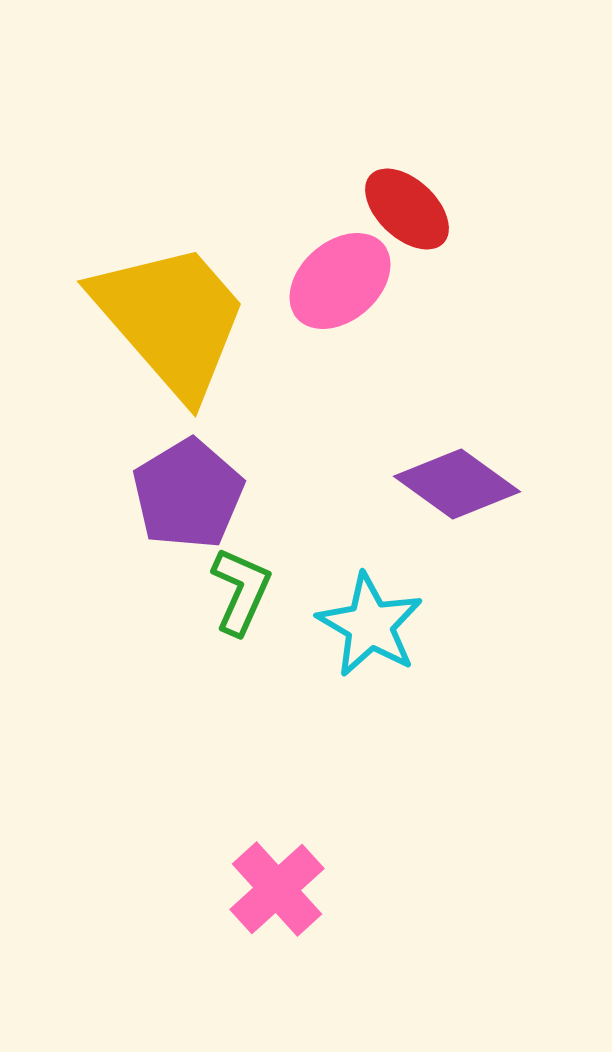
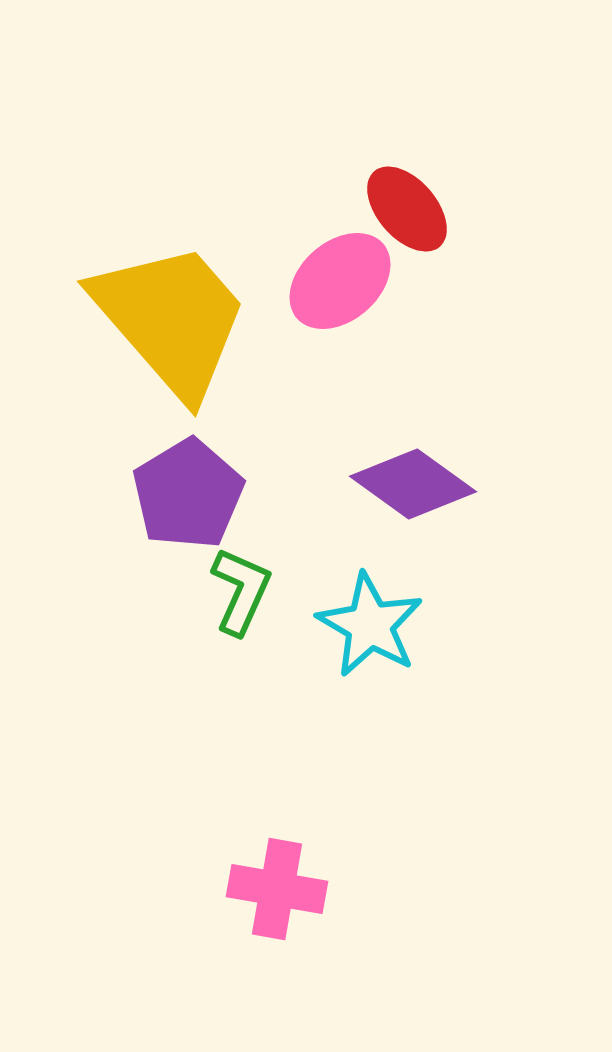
red ellipse: rotated 6 degrees clockwise
purple diamond: moved 44 px left
pink cross: rotated 38 degrees counterclockwise
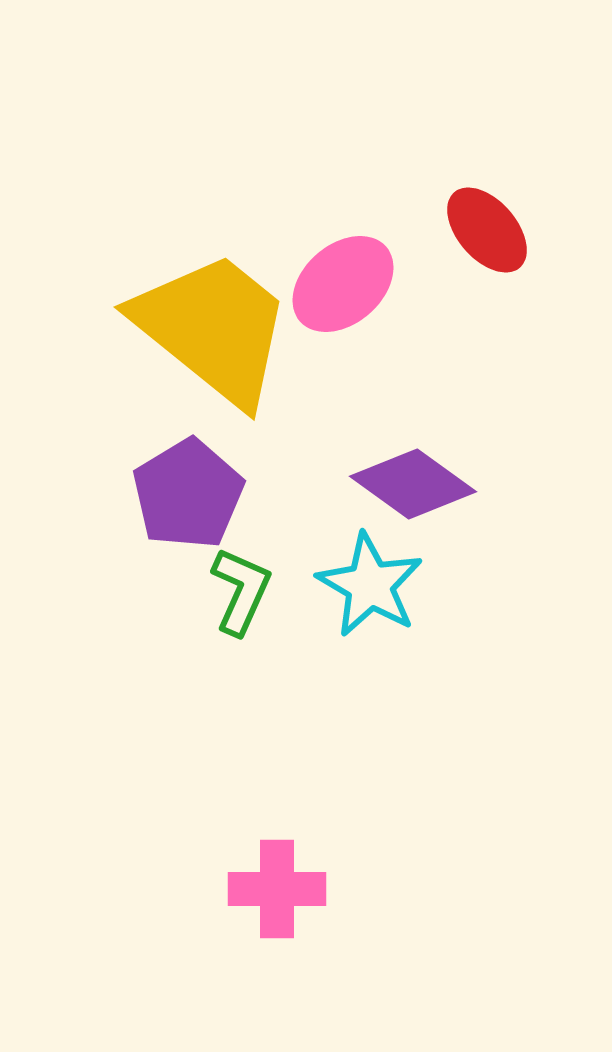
red ellipse: moved 80 px right, 21 px down
pink ellipse: moved 3 px right, 3 px down
yellow trapezoid: moved 42 px right, 9 px down; rotated 10 degrees counterclockwise
cyan star: moved 40 px up
pink cross: rotated 10 degrees counterclockwise
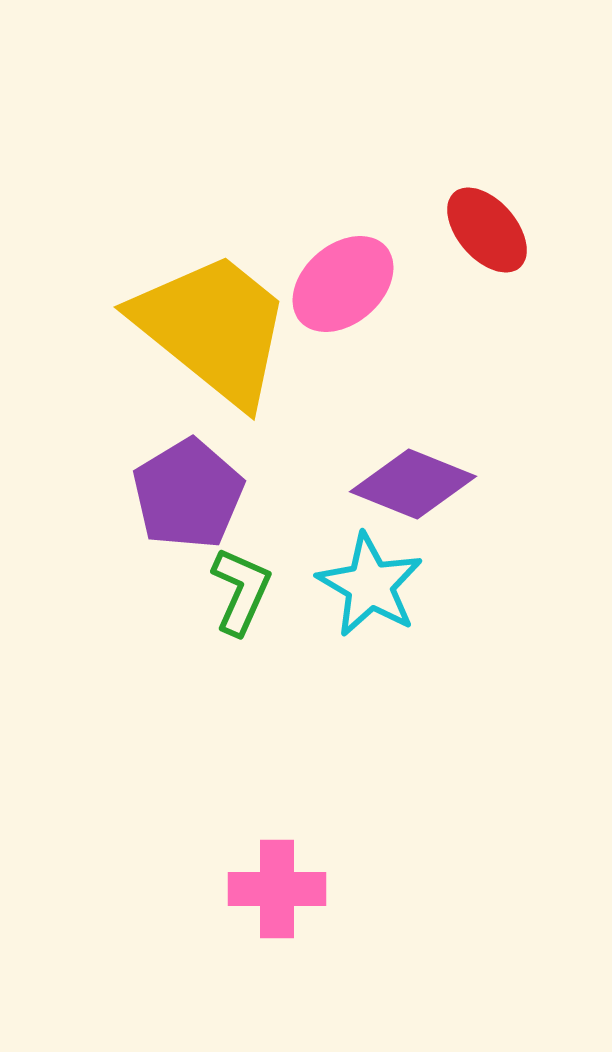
purple diamond: rotated 14 degrees counterclockwise
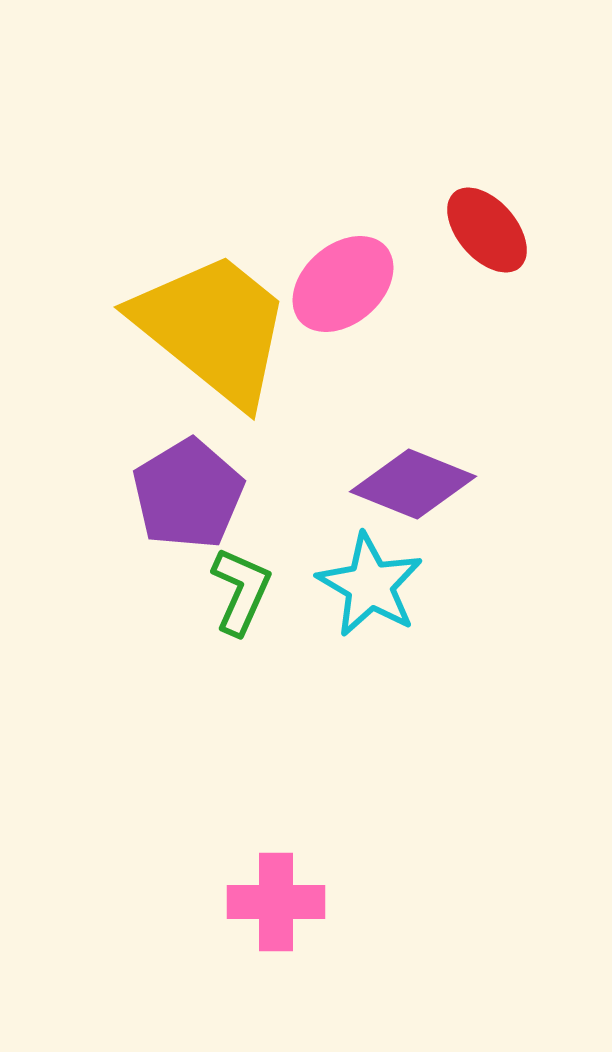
pink cross: moved 1 px left, 13 px down
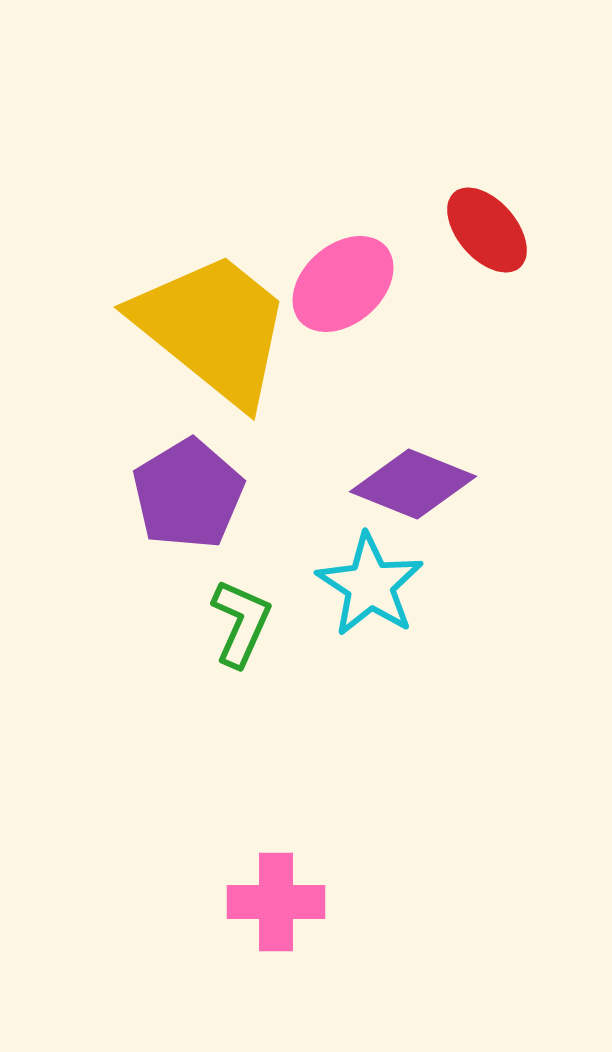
cyan star: rotated 3 degrees clockwise
green L-shape: moved 32 px down
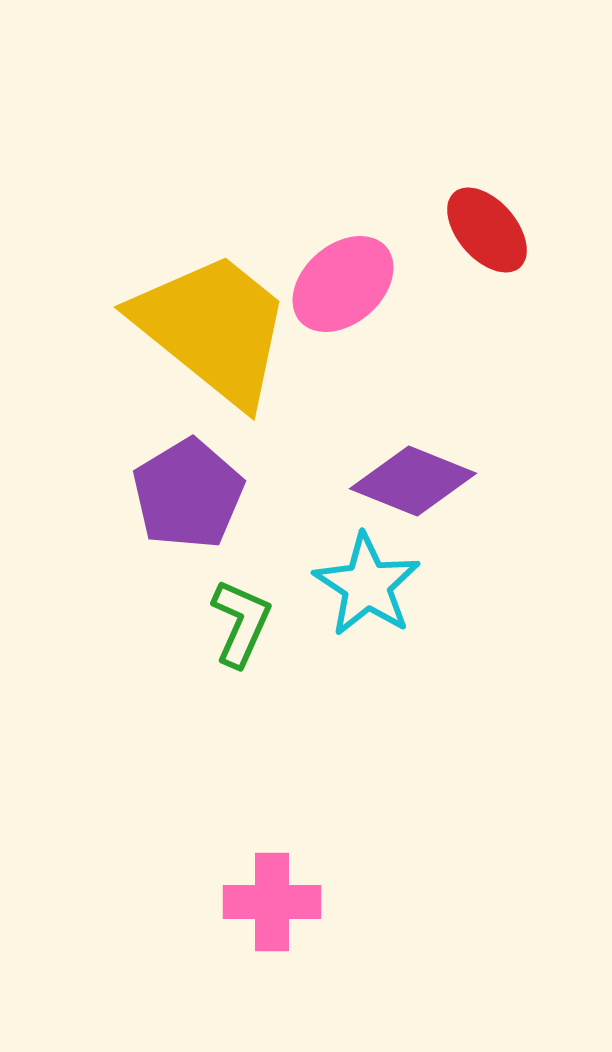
purple diamond: moved 3 px up
cyan star: moved 3 px left
pink cross: moved 4 px left
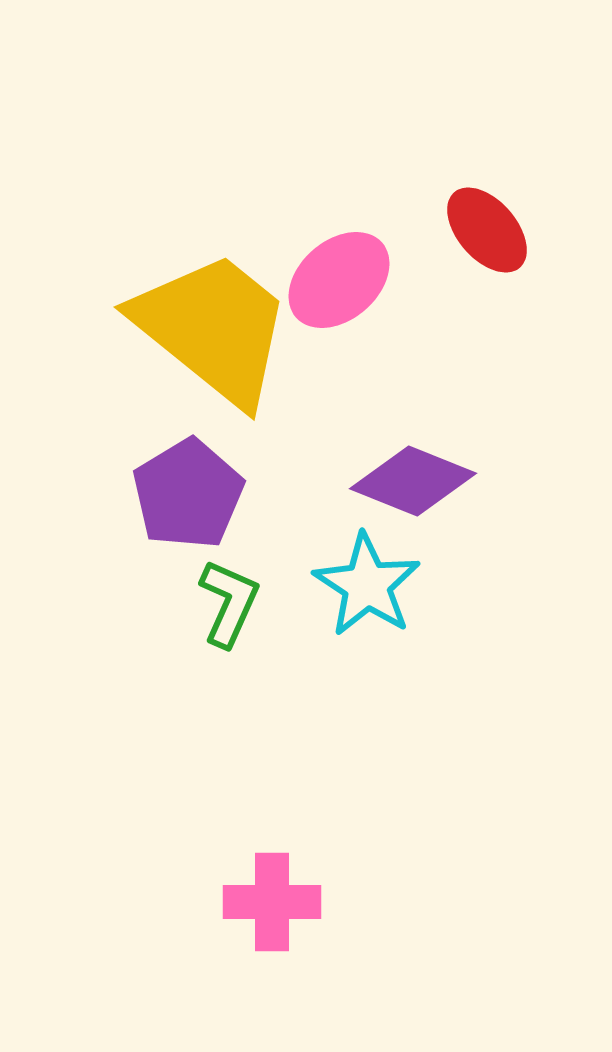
pink ellipse: moved 4 px left, 4 px up
green L-shape: moved 12 px left, 20 px up
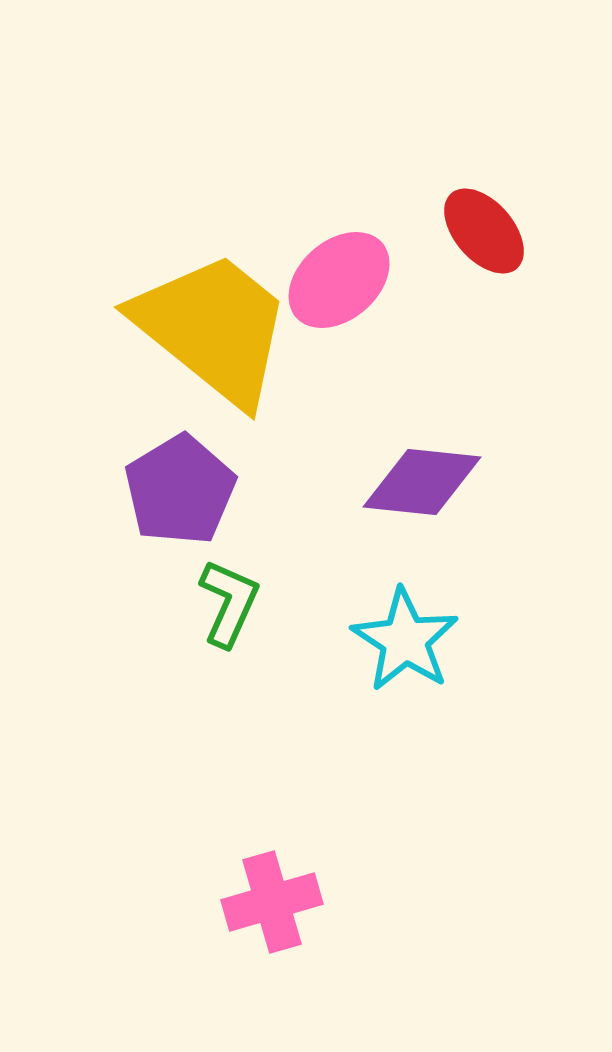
red ellipse: moved 3 px left, 1 px down
purple diamond: moved 9 px right, 1 px down; rotated 16 degrees counterclockwise
purple pentagon: moved 8 px left, 4 px up
cyan star: moved 38 px right, 55 px down
pink cross: rotated 16 degrees counterclockwise
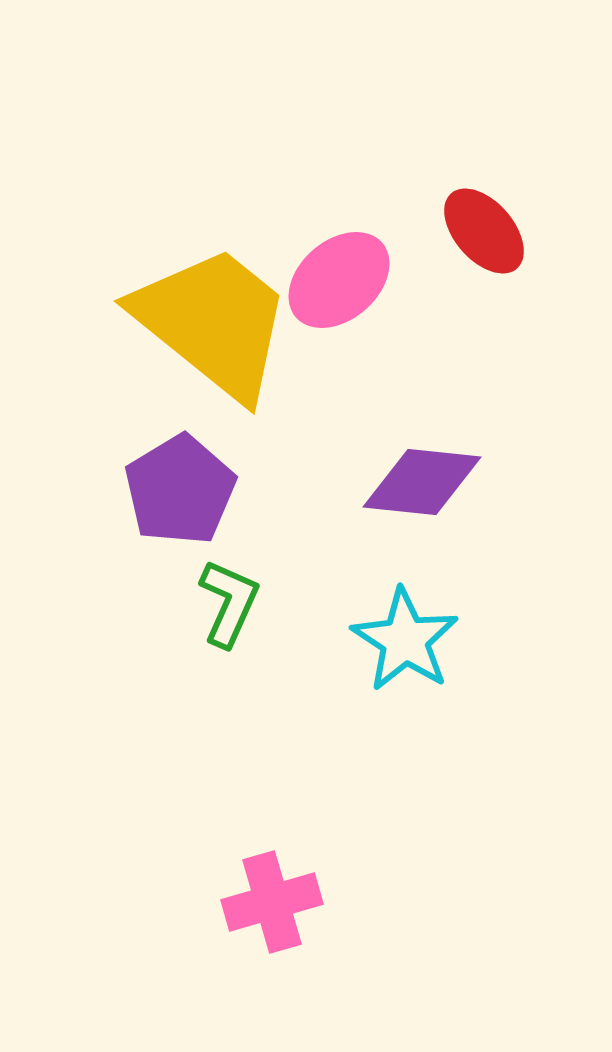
yellow trapezoid: moved 6 px up
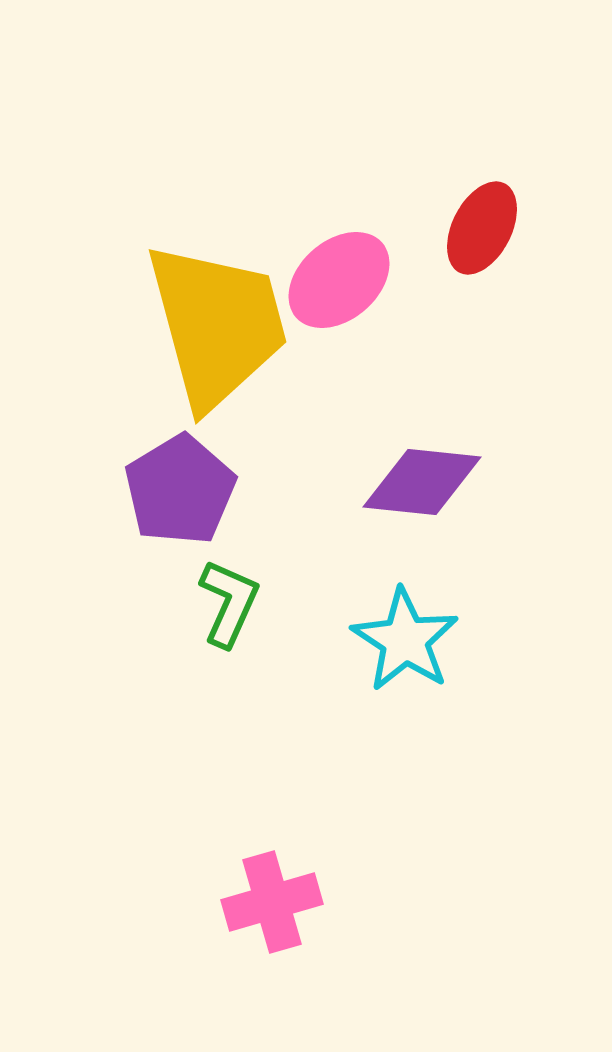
red ellipse: moved 2 px left, 3 px up; rotated 68 degrees clockwise
yellow trapezoid: moved 4 px right, 3 px down; rotated 36 degrees clockwise
